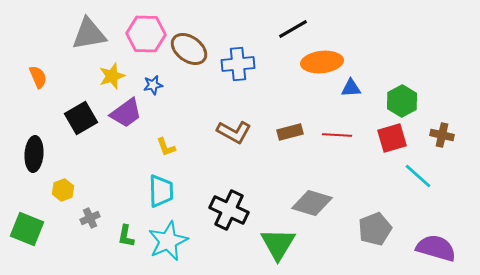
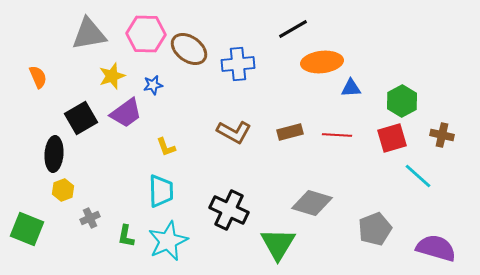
black ellipse: moved 20 px right
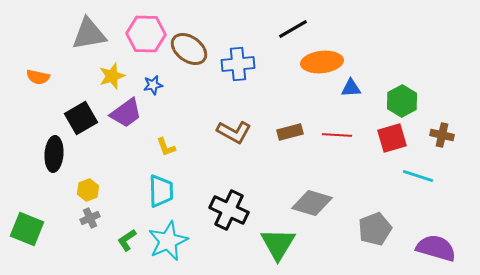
orange semicircle: rotated 125 degrees clockwise
cyan line: rotated 24 degrees counterclockwise
yellow hexagon: moved 25 px right
green L-shape: moved 1 px right, 4 px down; rotated 45 degrees clockwise
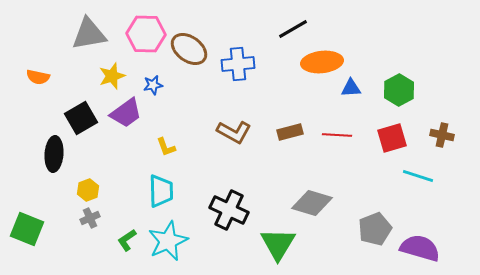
green hexagon: moved 3 px left, 11 px up
purple semicircle: moved 16 px left
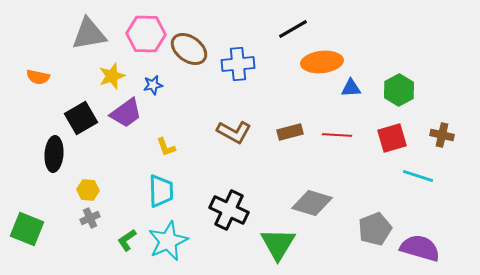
yellow hexagon: rotated 25 degrees clockwise
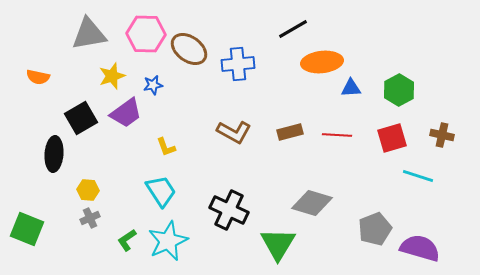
cyan trapezoid: rotated 32 degrees counterclockwise
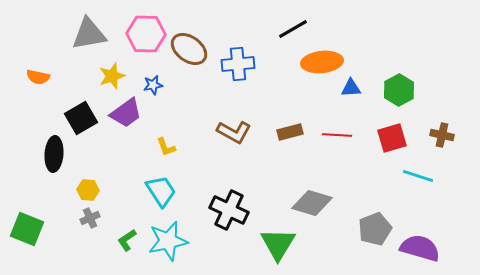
cyan star: rotated 12 degrees clockwise
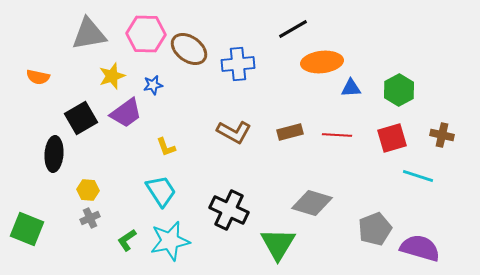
cyan star: moved 2 px right
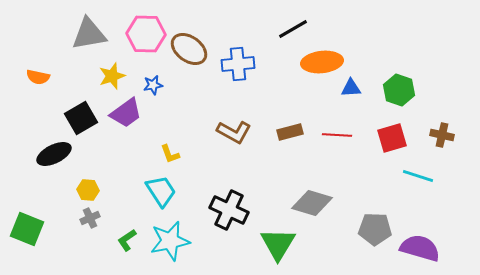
green hexagon: rotated 12 degrees counterclockwise
yellow L-shape: moved 4 px right, 7 px down
black ellipse: rotated 60 degrees clockwise
gray pentagon: rotated 24 degrees clockwise
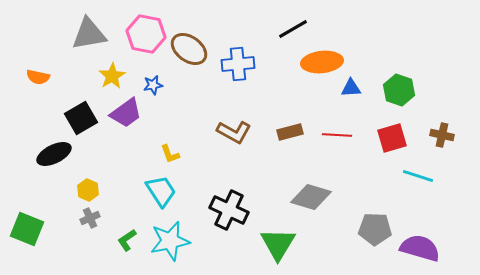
pink hexagon: rotated 9 degrees clockwise
yellow star: rotated 12 degrees counterclockwise
yellow hexagon: rotated 20 degrees clockwise
gray diamond: moved 1 px left, 6 px up
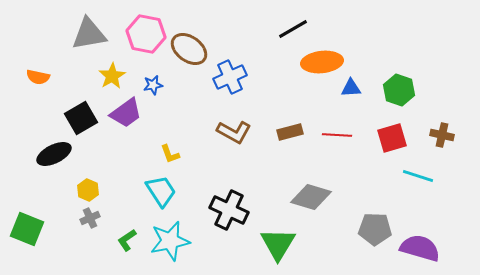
blue cross: moved 8 px left, 13 px down; rotated 20 degrees counterclockwise
